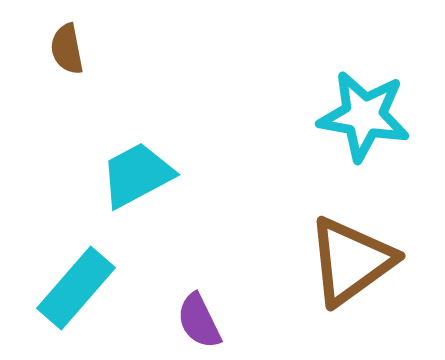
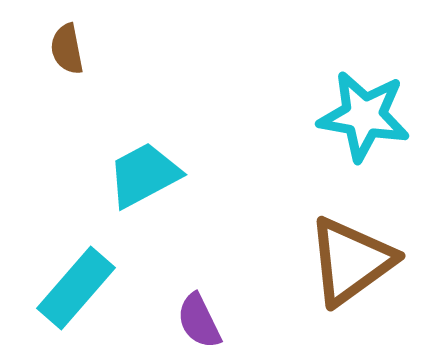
cyan trapezoid: moved 7 px right
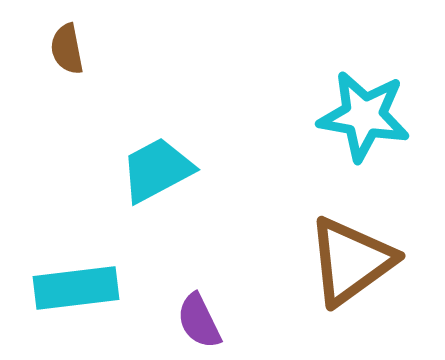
cyan trapezoid: moved 13 px right, 5 px up
cyan rectangle: rotated 42 degrees clockwise
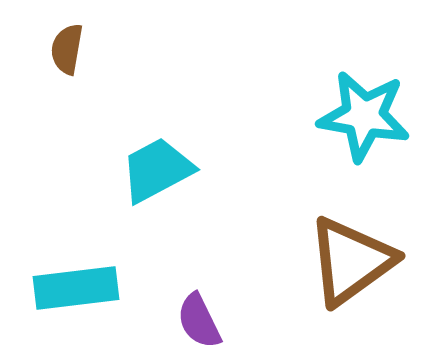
brown semicircle: rotated 21 degrees clockwise
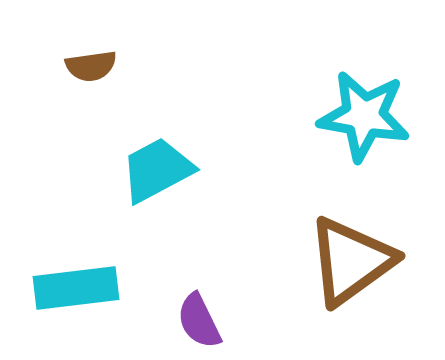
brown semicircle: moved 24 px right, 17 px down; rotated 108 degrees counterclockwise
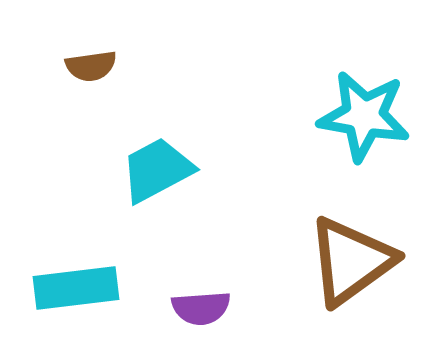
purple semicircle: moved 2 px right, 13 px up; rotated 68 degrees counterclockwise
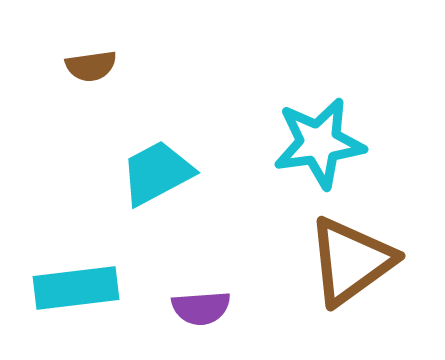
cyan star: moved 45 px left, 27 px down; rotated 18 degrees counterclockwise
cyan trapezoid: moved 3 px down
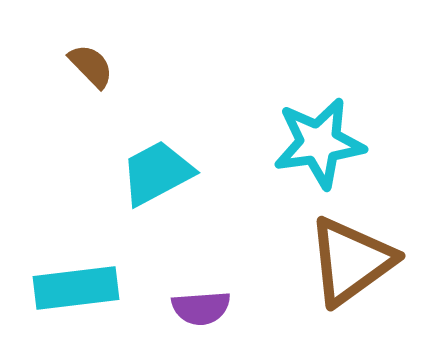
brown semicircle: rotated 126 degrees counterclockwise
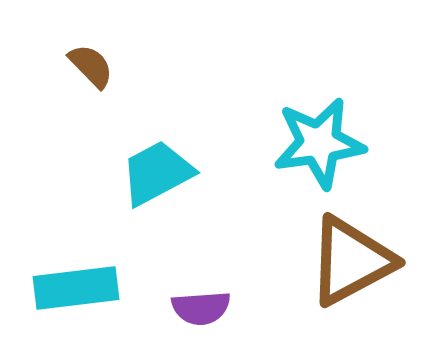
brown triangle: rotated 8 degrees clockwise
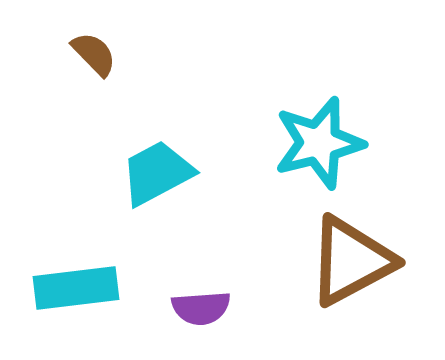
brown semicircle: moved 3 px right, 12 px up
cyan star: rotated 6 degrees counterclockwise
